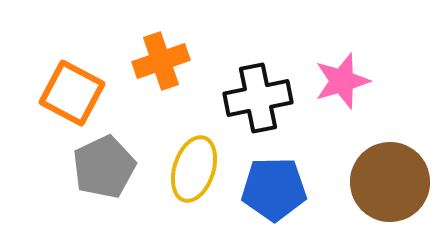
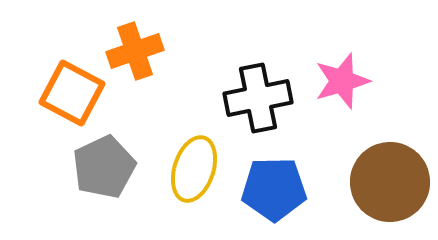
orange cross: moved 26 px left, 10 px up
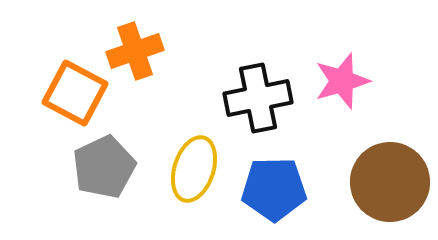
orange square: moved 3 px right
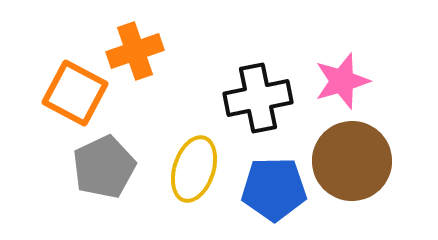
brown circle: moved 38 px left, 21 px up
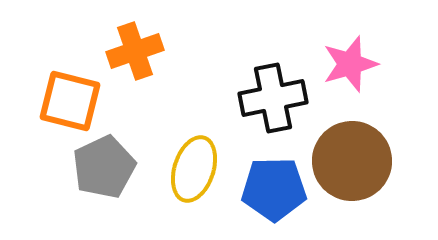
pink star: moved 8 px right, 17 px up
orange square: moved 5 px left, 8 px down; rotated 14 degrees counterclockwise
black cross: moved 15 px right
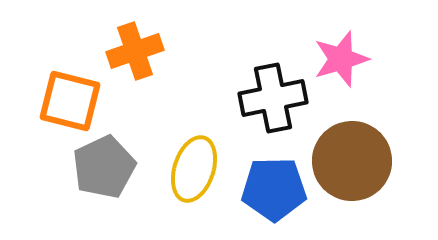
pink star: moved 9 px left, 5 px up
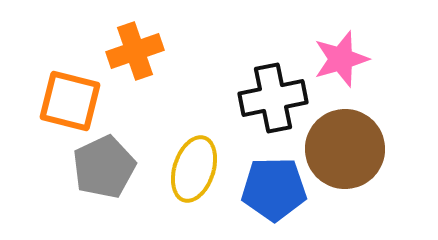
brown circle: moved 7 px left, 12 px up
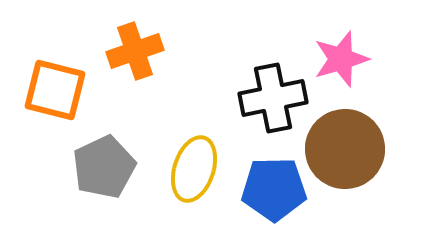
orange square: moved 15 px left, 11 px up
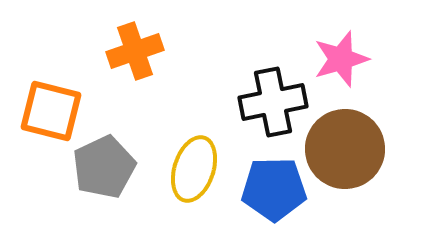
orange square: moved 4 px left, 21 px down
black cross: moved 4 px down
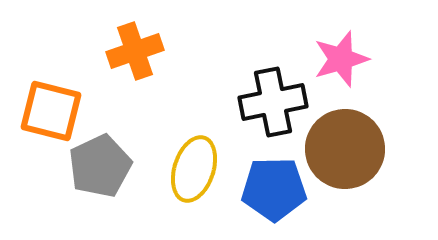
gray pentagon: moved 4 px left, 1 px up
